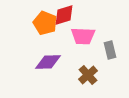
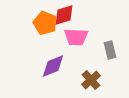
pink trapezoid: moved 7 px left, 1 px down
purple diamond: moved 5 px right, 4 px down; rotated 20 degrees counterclockwise
brown cross: moved 3 px right, 5 px down
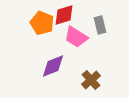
orange pentagon: moved 3 px left
pink trapezoid: rotated 30 degrees clockwise
gray rectangle: moved 10 px left, 25 px up
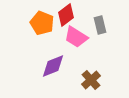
red diamond: moved 2 px right; rotated 20 degrees counterclockwise
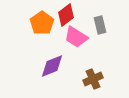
orange pentagon: rotated 15 degrees clockwise
purple diamond: moved 1 px left
brown cross: moved 2 px right, 1 px up; rotated 18 degrees clockwise
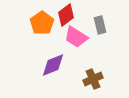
purple diamond: moved 1 px right, 1 px up
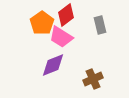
pink trapezoid: moved 15 px left
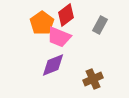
gray rectangle: rotated 42 degrees clockwise
pink trapezoid: moved 2 px left; rotated 10 degrees counterclockwise
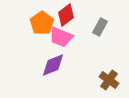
gray rectangle: moved 2 px down
pink trapezoid: moved 2 px right
brown cross: moved 16 px right, 1 px down; rotated 30 degrees counterclockwise
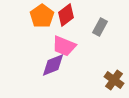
orange pentagon: moved 7 px up
pink trapezoid: moved 3 px right, 9 px down
brown cross: moved 5 px right
